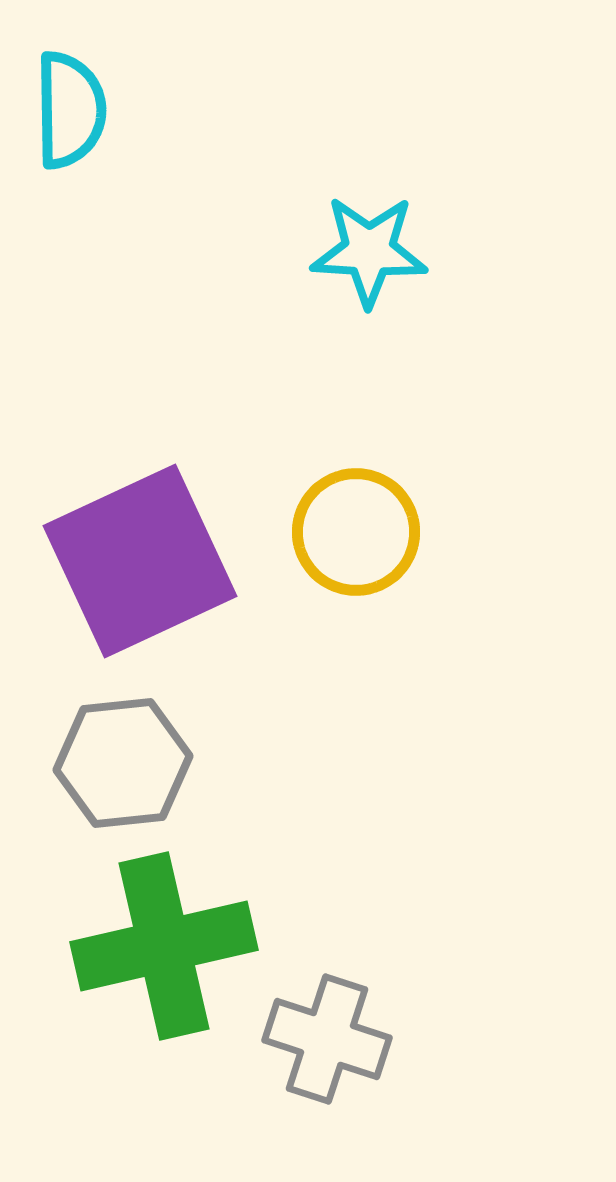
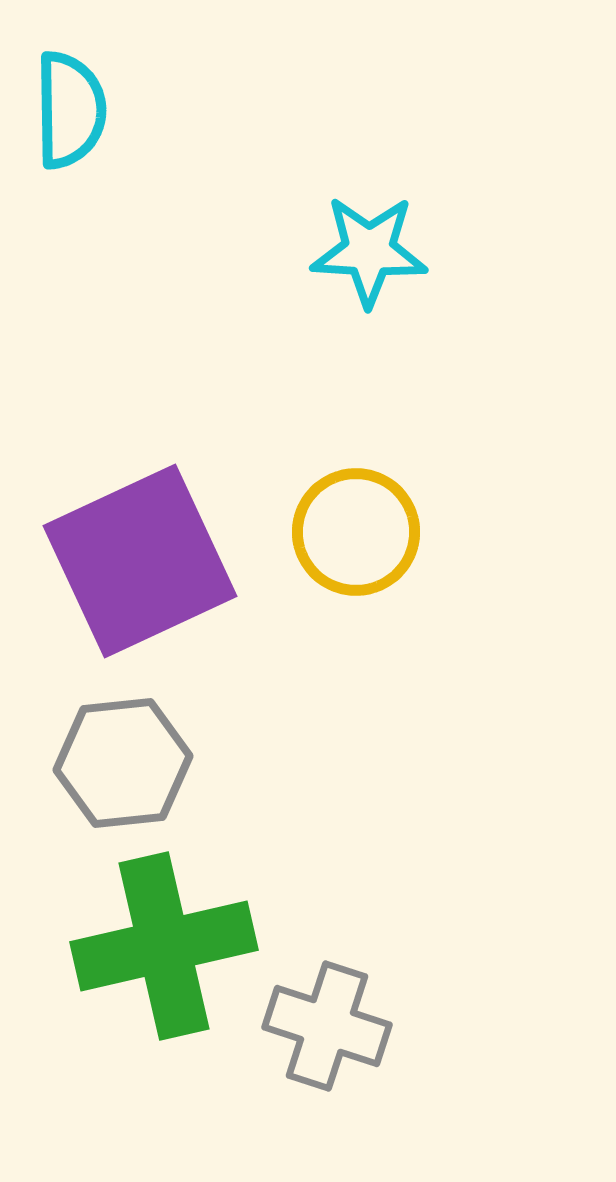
gray cross: moved 13 px up
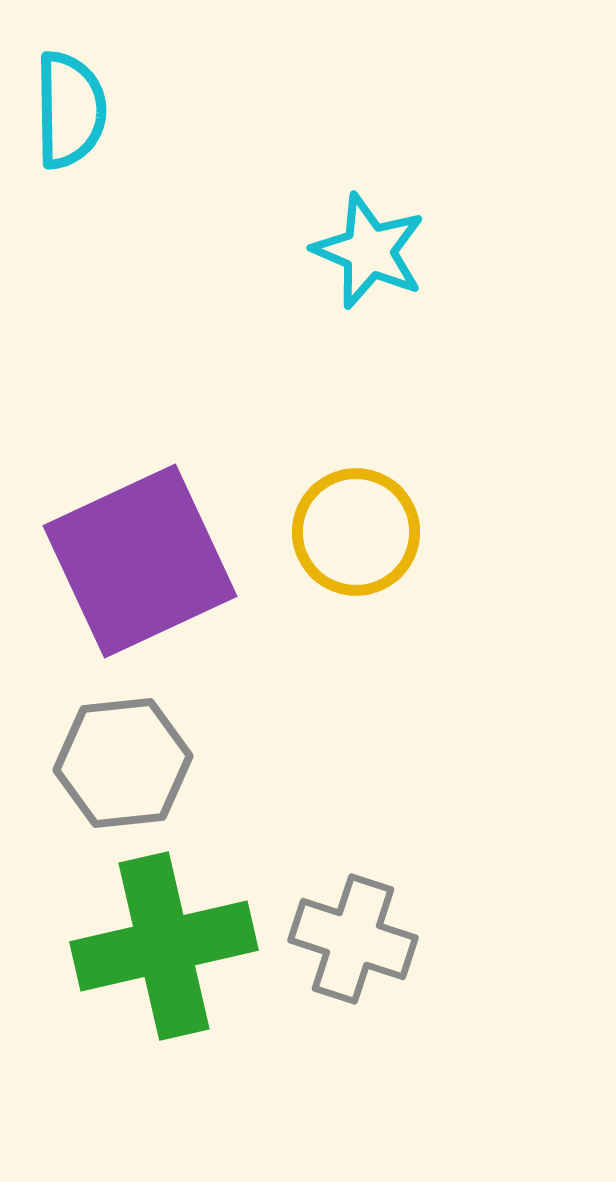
cyan star: rotated 20 degrees clockwise
gray cross: moved 26 px right, 87 px up
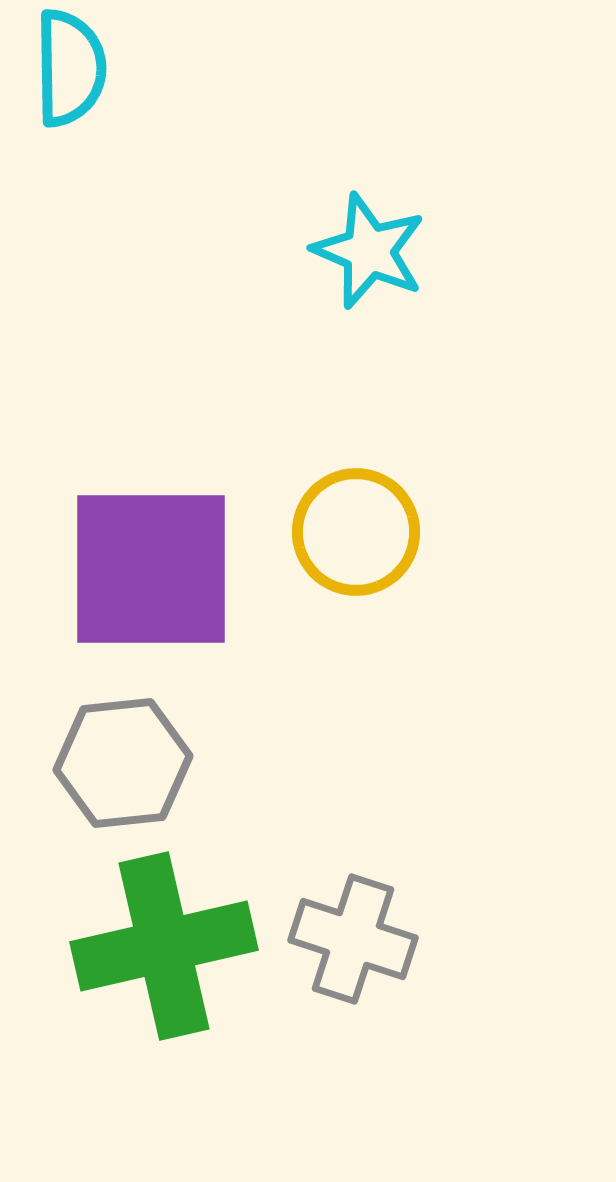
cyan semicircle: moved 42 px up
purple square: moved 11 px right, 8 px down; rotated 25 degrees clockwise
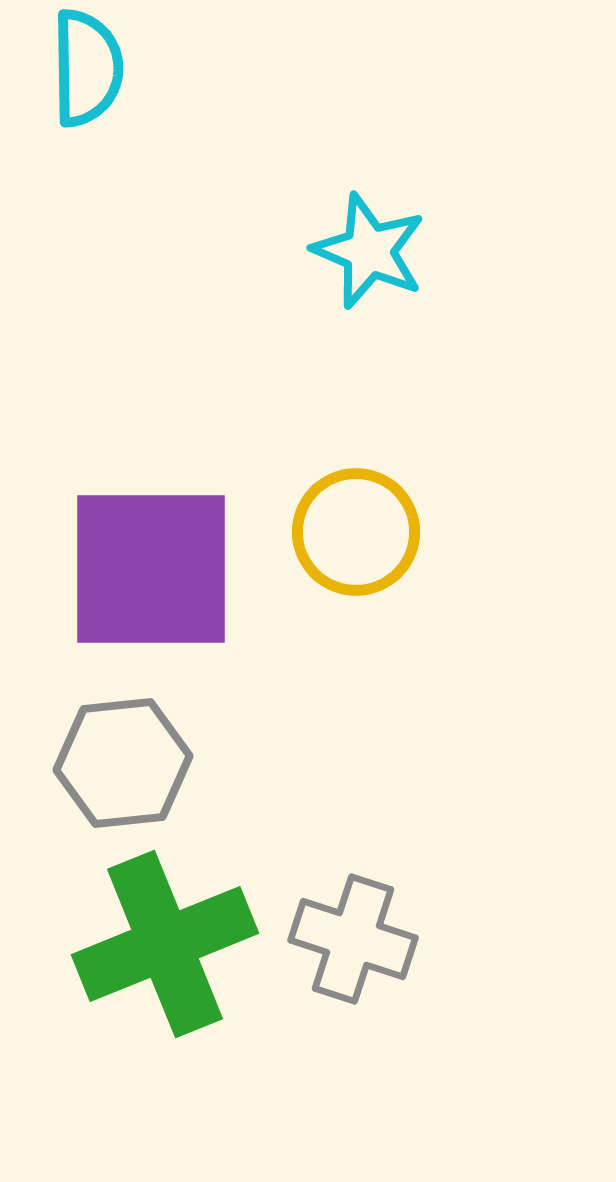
cyan semicircle: moved 17 px right
green cross: moved 1 px right, 2 px up; rotated 9 degrees counterclockwise
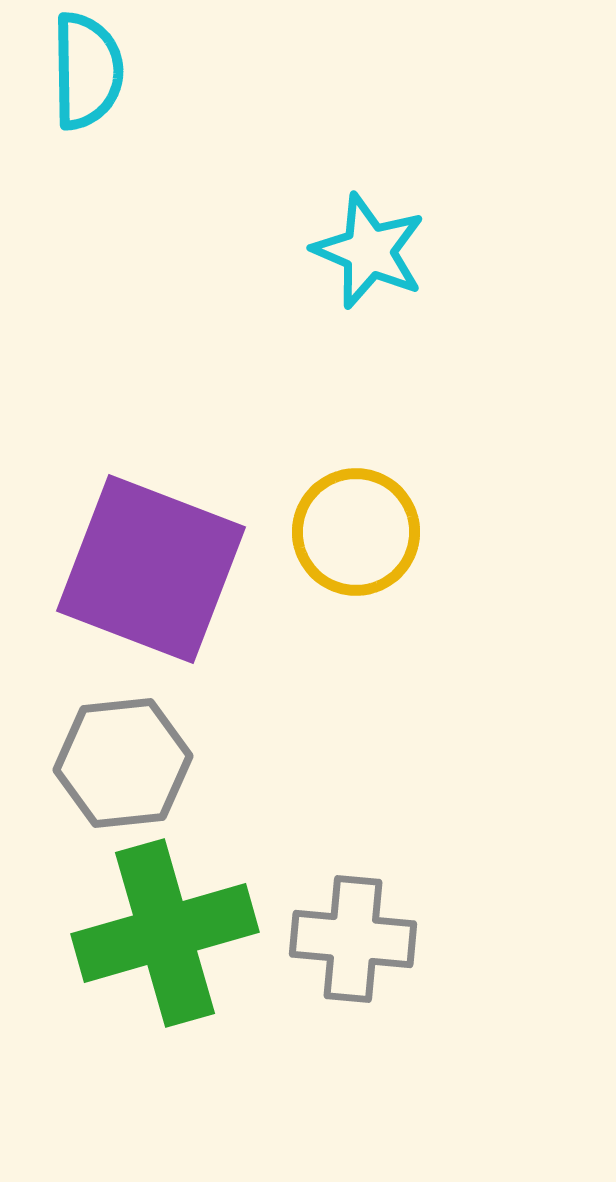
cyan semicircle: moved 3 px down
purple square: rotated 21 degrees clockwise
gray cross: rotated 13 degrees counterclockwise
green cross: moved 11 px up; rotated 6 degrees clockwise
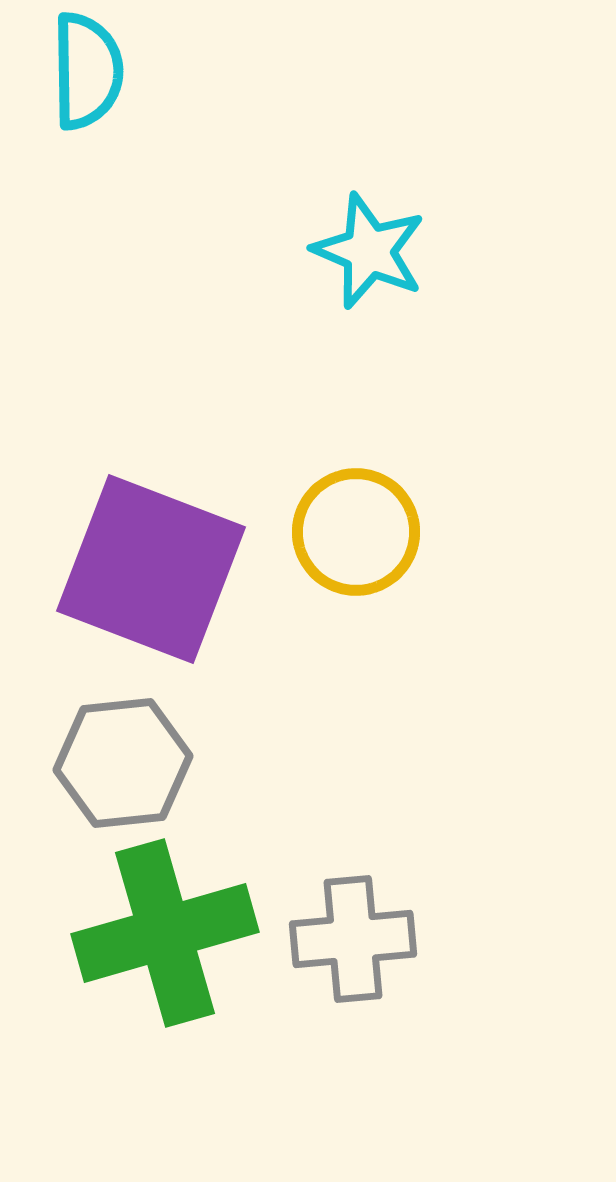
gray cross: rotated 10 degrees counterclockwise
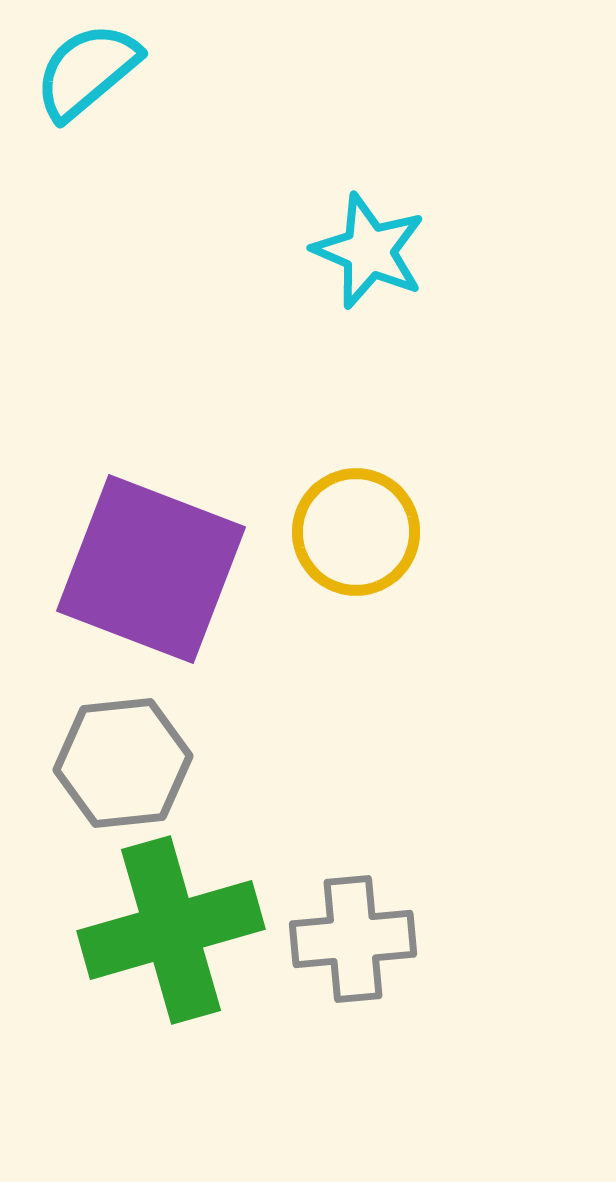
cyan semicircle: rotated 129 degrees counterclockwise
green cross: moved 6 px right, 3 px up
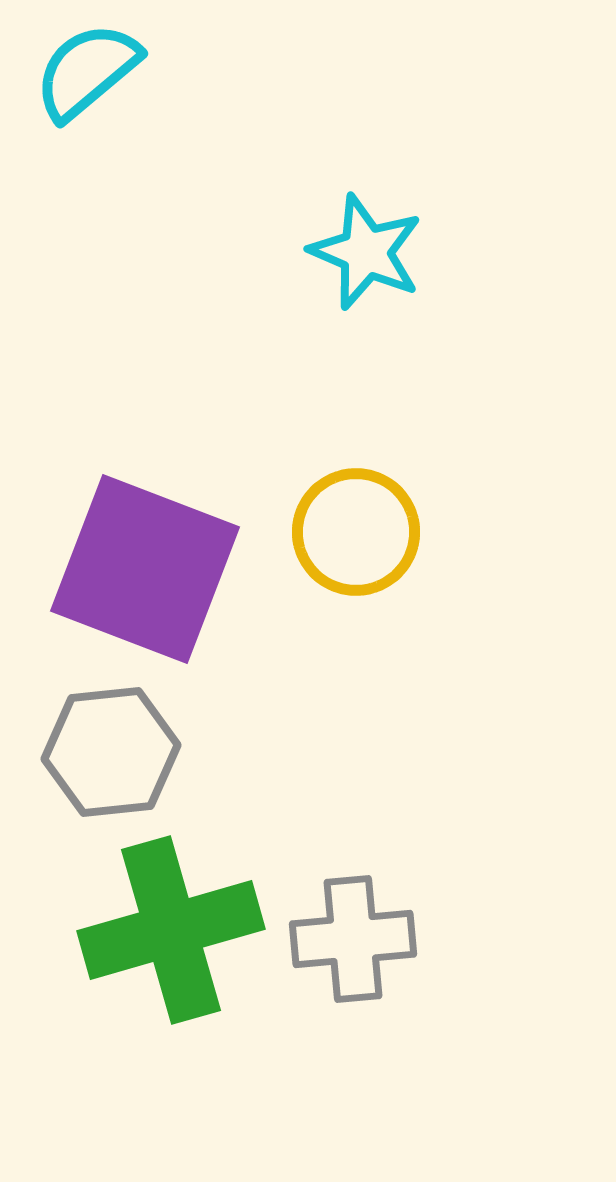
cyan star: moved 3 px left, 1 px down
purple square: moved 6 px left
gray hexagon: moved 12 px left, 11 px up
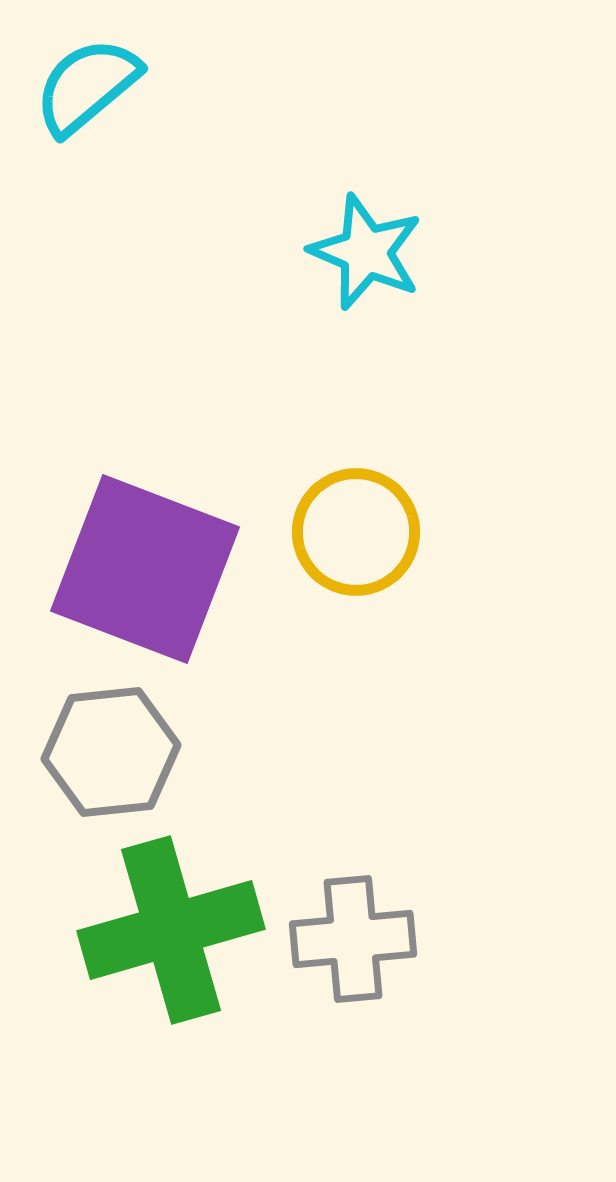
cyan semicircle: moved 15 px down
